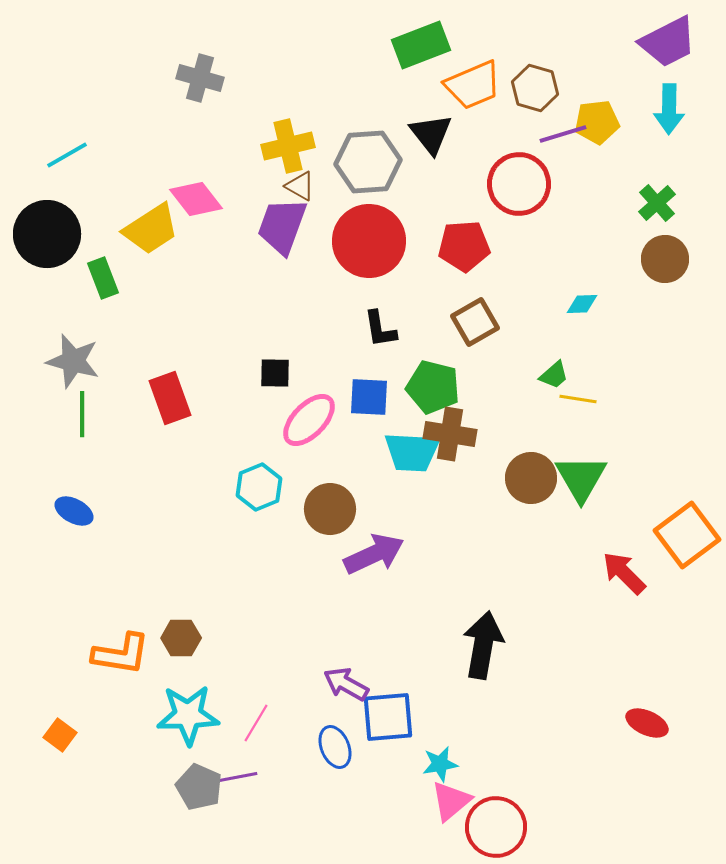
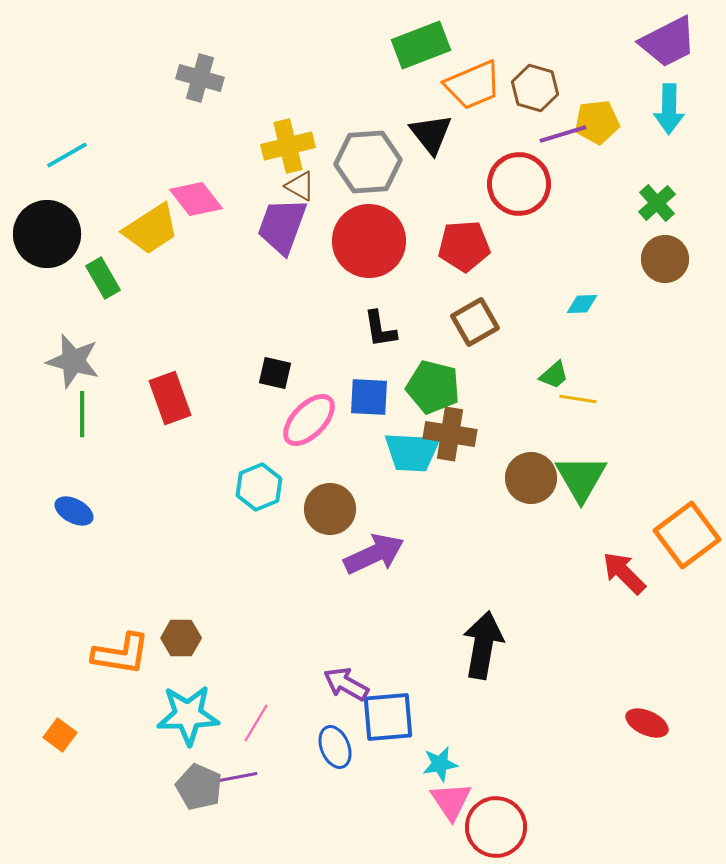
green rectangle at (103, 278): rotated 9 degrees counterclockwise
black square at (275, 373): rotated 12 degrees clockwise
pink triangle at (451, 801): rotated 24 degrees counterclockwise
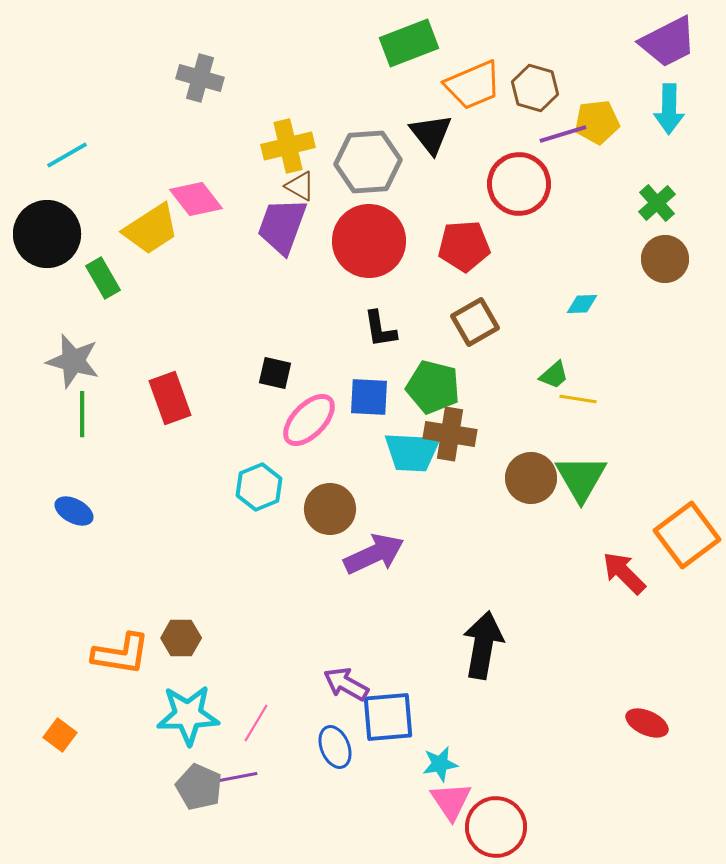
green rectangle at (421, 45): moved 12 px left, 2 px up
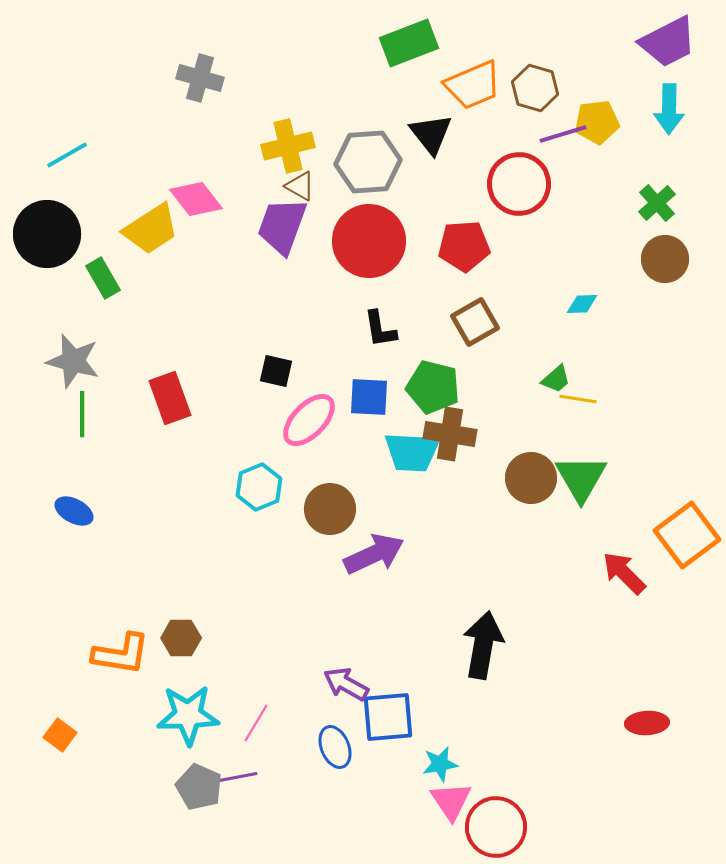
black square at (275, 373): moved 1 px right, 2 px up
green trapezoid at (554, 375): moved 2 px right, 4 px down
red ellipse at (647, 723): rotated 27 degrees counterclockwise
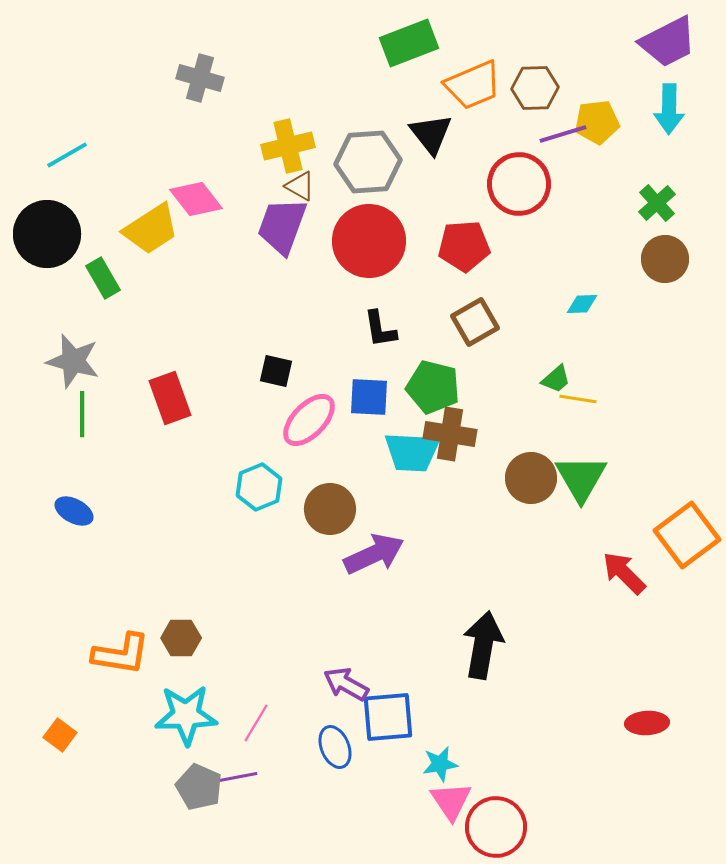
brown hexagon at (535, 88): rotated 18 degrees counterclockwise
cyan star at (188, 715): moved 2 px left
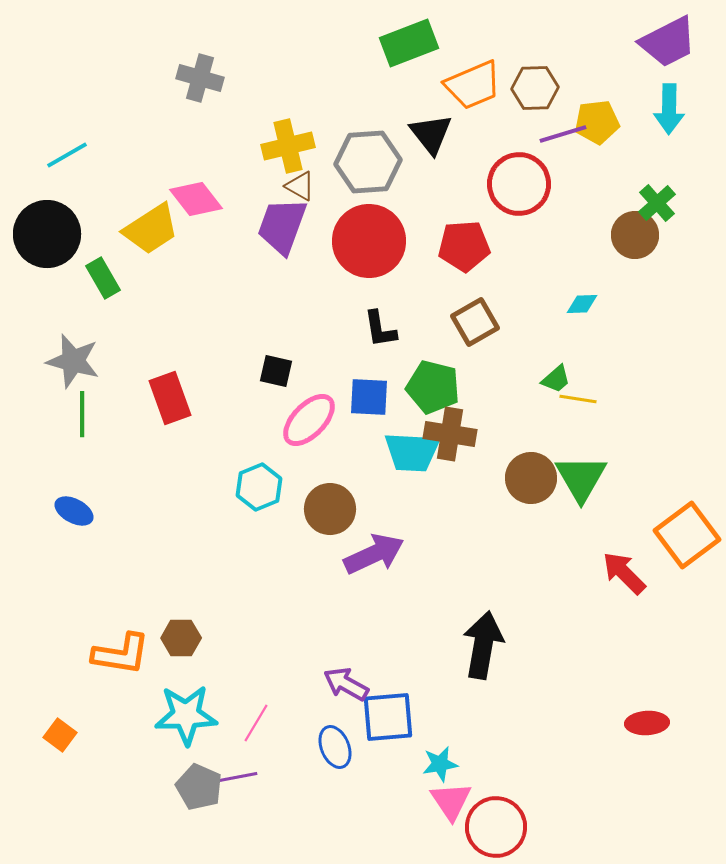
brown circle at (665, 259): moved 30 px left, 24 px up
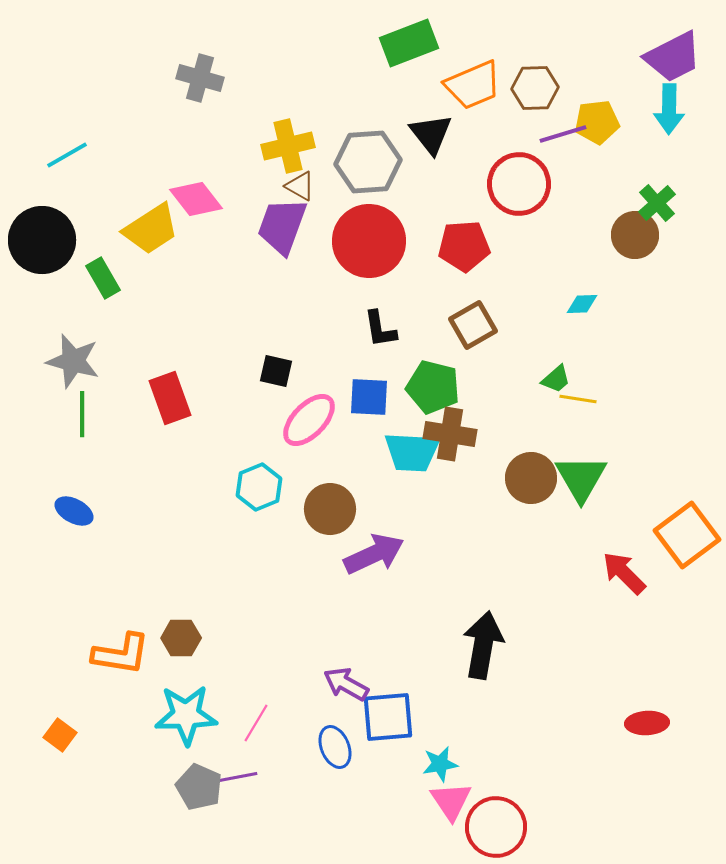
purple trapezoid at (668, 42): moved 5 px right, 15 px down
black circle at (47, 234): moved 5 px left, 6 px down
brown square at (475, 322): moved 2 px left, 3 px down
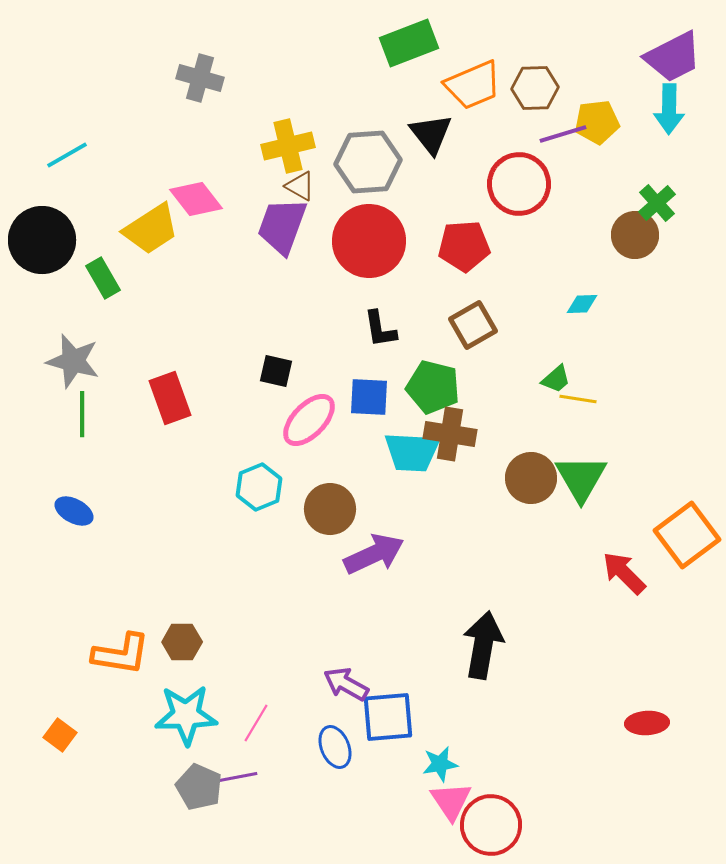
brown hexagon at (181, 638): moved 1 px right, 4 px down
red circle at (496, 827): moved 5 px left, 2 px up
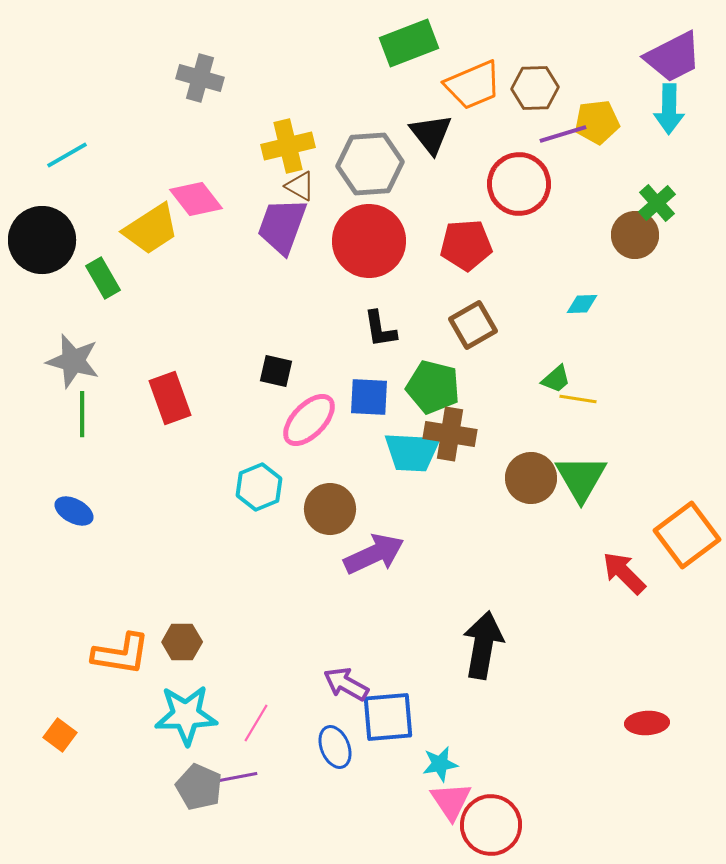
gray hexagon at (368, 162): moved 2 px right, 2 px down
red pentagon at (464, 246): moved 2 px right, 1 px up
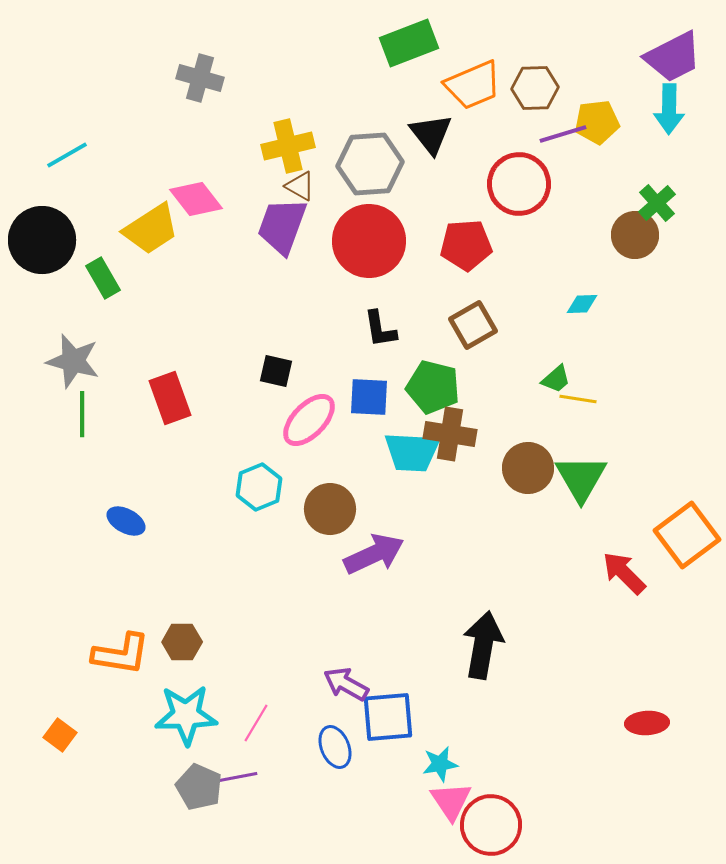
brown circle at (531, 478): moved 3 px left, 10 px up
blue ellipse at (74, 511): moved 52 px right, 10 px down
